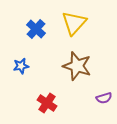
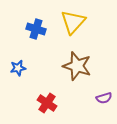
yellow triangle: moved 1 px left, 1 px up
blue cross: rotated 24 degrees counterclockwise
blue star: moved 3 px left, 2 px down
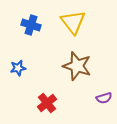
yellow triangle: rotated 20 degrees counterclockwise
blue cross: moved 5 px left, 4 px up
red cross: rotated 18 degrees clockwise
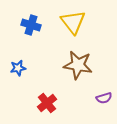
brown star: moved 1 px right, 1 px up; rotated 8 degrees counterclockwise
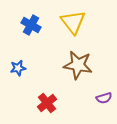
blue cross: rotated 12 degrees clockwise
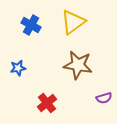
yellow triangle: rotated 32 degrees clockwise
